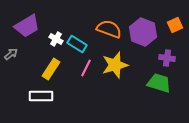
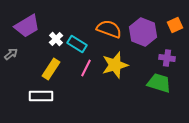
white cross: rotated 16 degrees clockwise
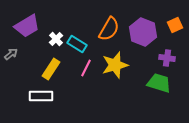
orange semicircle: rotated 100 degrees clockwise
